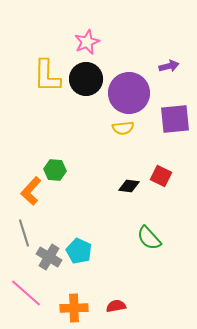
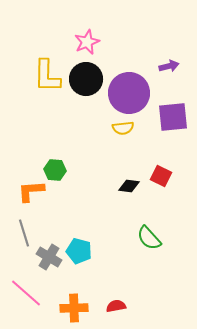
purple square: moved 2 px left, 2 px up
orange L-shape: rotated 44 degrees clockwise
cyan pentagon: rotated 10 degrees counterclockwise
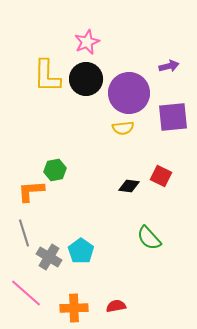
green hexagon: rotated 15 degrees counterclockwise
cyan pentagon: moved 2 px right; rotated 20 degrees clockwise
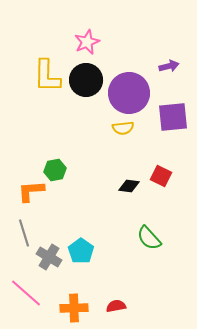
black circle: moved 1 px down
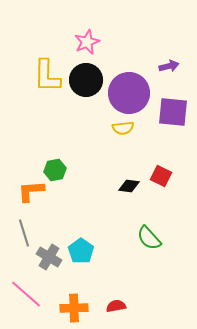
purple square: moved 5 px up; rotated 12 degrees clockwise
pink line: moved 1 px down
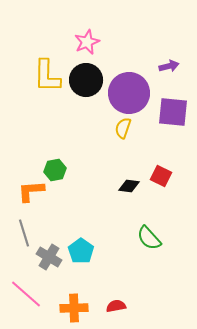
yellow semicircle: rotated 115 degrees clockwise
